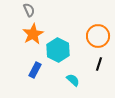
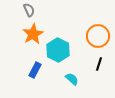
cyan semicircle: moved 1 px left, 1 px up
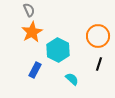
orange star: moved 1 px left, 2 px up
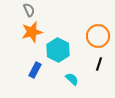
orange star: rotated 15 degrees clockwise
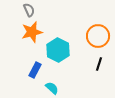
cyan semicircle: moved 20 px left, 9 px down
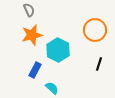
orange star: moved 3 px down
orange circle: moved 3 px left, 6 px up
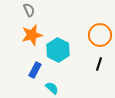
orange circle: moved 5 px right, 5 px down
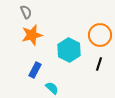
gray semicircle: moved 3 px left, 2 px down
cyan hexagon: moved 11 px right
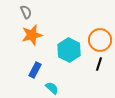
orange circle: moved 5 px down
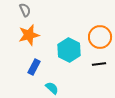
gray semicircle: moved 1 px left, 2 px up
orange star: moved 3 px left
orange circle: moved 3 px up
black line: rotated 64 degrees clockwise
blue rectangle: moved 1 px left, 3 px up
